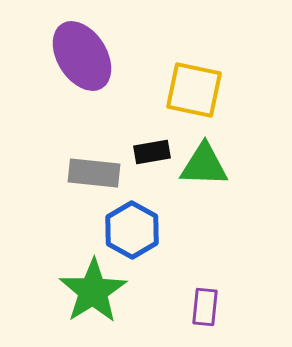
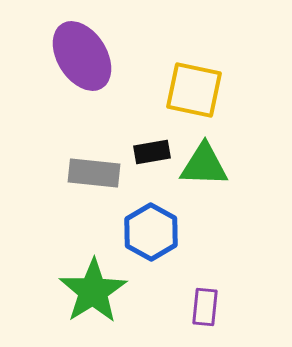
blue hexagon: moved 19 px right, 2 px down
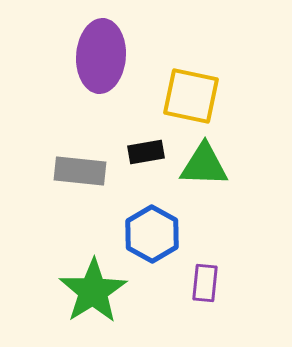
purple ellipse: moved 19 px right; rotated 36 degrees clockwise
yellow square: moved 3 px left, 6 px down
black rectangle: moved 6 px left
gray rectangle: moved 14 px left, 2 px up
blue hexagon: moved 1 px right, 2 px down
purple rectangle: moved 24 px up
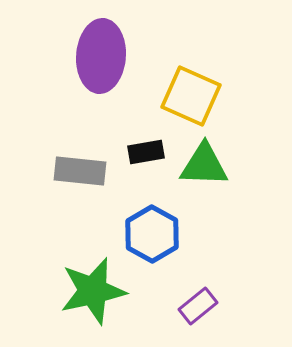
yellow square: rotated 12 degrees clockwise
purple rectangle: moved 7 px left, 23 px down; rotated 45 degrees clockwise
green star: rotated 20 degrees clockwise
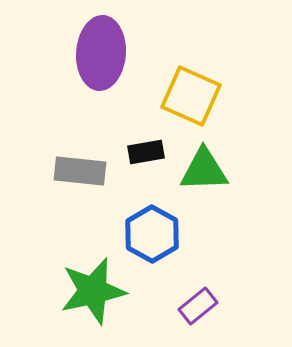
purple ellipse: moved 3 px up
green triangle: moved 5 px down; rotated 4 degrees counterclockwise
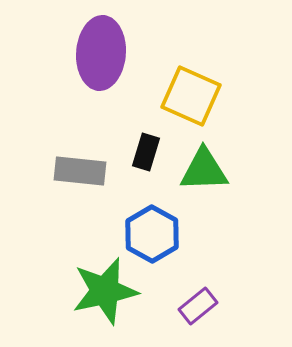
black rectangle: rotated 63 degrees counterclockwise
green star: moved 12 px right
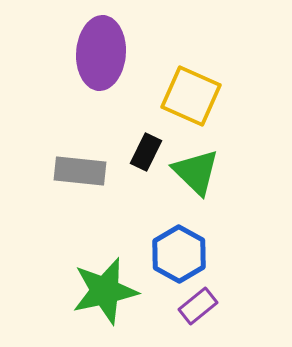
black rectangle: rotated 9 degrees clockwise
green triangle: moved 8 px left, 2 px down; rotated 46 degrees clockwise
blue hexagon: moved 27 px right, 20 px down
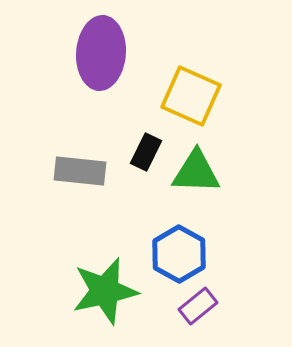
green triangle: rotated 42 degrees counterclockwise
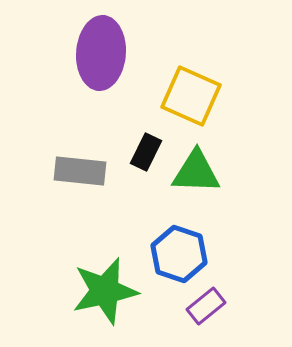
blue hexagon: rotated 10 degrees counterclockwise
purple rectangle: moved 8 px right
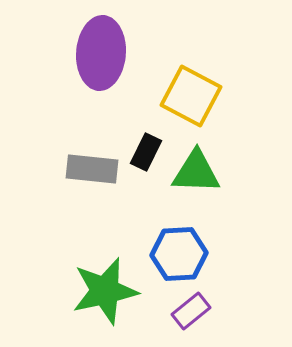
yellow square: rotated 4 degrees clockwise
gray rectangle: moved 12 px right, 2 px up
blue hexagon: rotated 22 degrees counterclockwise
purple rectangle: moved 15 px left, 5 px down
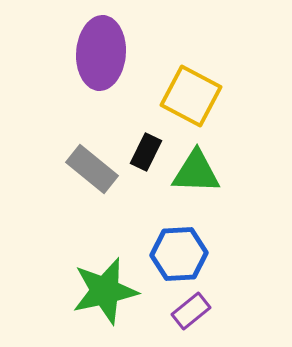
gray rectangle: rotated 33 degrees clockwise
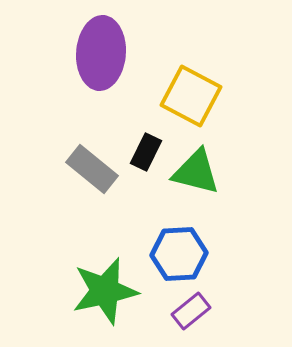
green triangle: rotated 12 degrees clockwise
